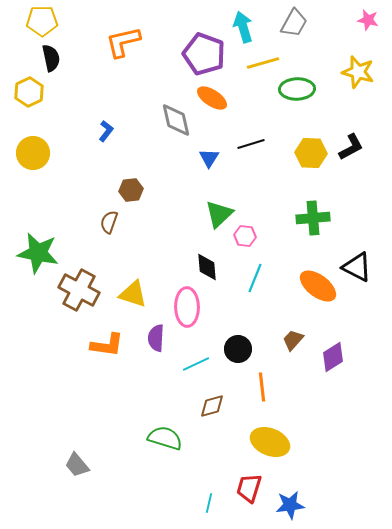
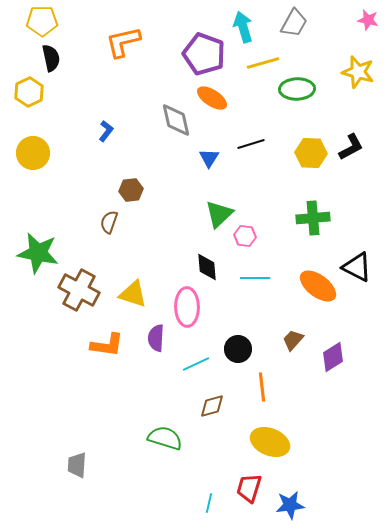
cyan line at (255, 278): rotated 68 degrees clockwise
gray trapezoid at (77, 465): rotated 44 degrees clockwise
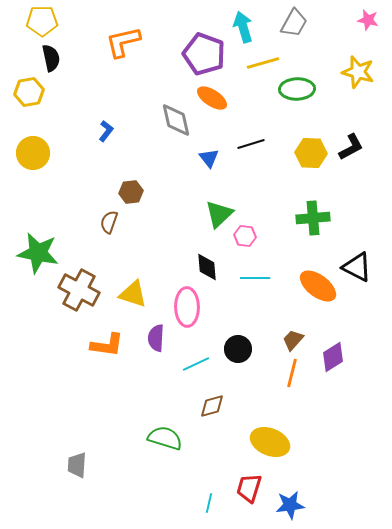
yellow hexagon at (29, 92): rotated 16 degrees clockwise
blue triangle at (209, 158): rotated 10 degrees counterclockwise
brown hexagon at (131, 190): moved 2 px down
orange line at (262, 387): moved 30 px right, 14 px up; rotated 20 degrees clockwise
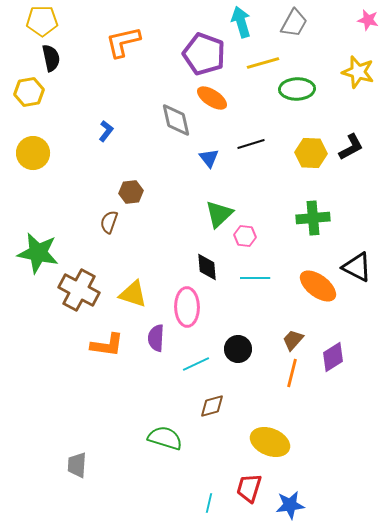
cyan arrow at (243, 27): moved 2 px left, 5 px up
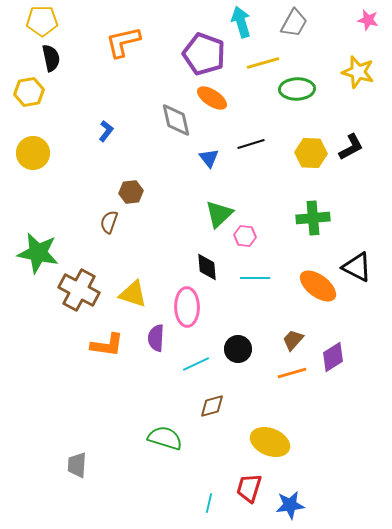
orange line at (292, 373): rotated 60 degrees clockwise
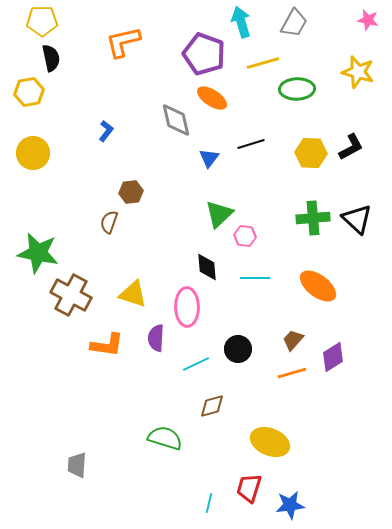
blue triangle at (209, 158): rotated 15 degrees clockwise
black triangle at (357, 267): moved 48 px up; rotated 16 degrees clockwise
brown cross at (79, 290): moved 8 px left, 5 px down
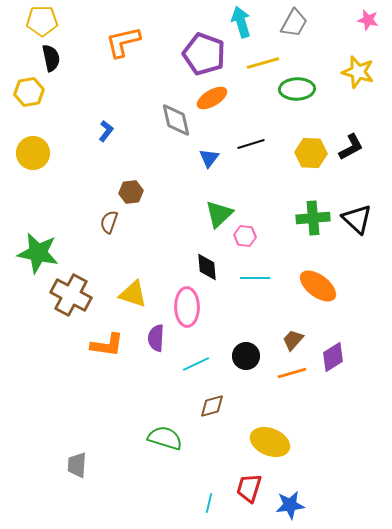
orange ellipse at (212, 98): rotated 64 degrees counterclockwise
black circle at (238, 349): moved 8 px right, 7 px down
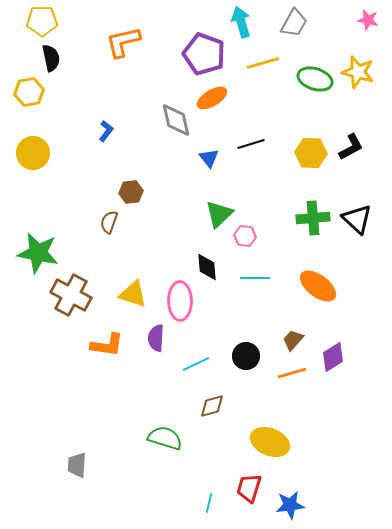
green ellipse at (297, 89): moved 18 px right, 10 px up; rotated 20 degrees clockwise
blue triangle at (209, 158): rotated 15 degrees counterclockwise
pink ellipse at (187, 307): moved 7 px left, 6 px up
